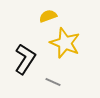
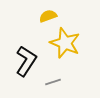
black L-shape: moved 1 px right, 2 px down
gray line: rotated 42 degrees counterclockwise
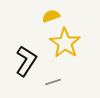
yellow semicircle: moved 3 px right
yellow star: rotated 12 degrees clockwise
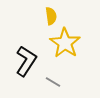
yellow semicircle: rotated 102 degrees clockwise
gray line: rotated 49 degrees clockwise
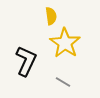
black L-shape: rotated 8 degrees counterclockwise
gray line: moved 10 px right
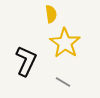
yellow semicircle: moved 2 px up
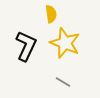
yellow star: rotated 12 degrees counterclockwise
black L-shape: moved 15 px up
